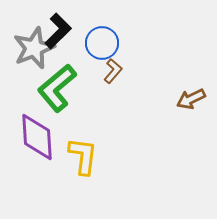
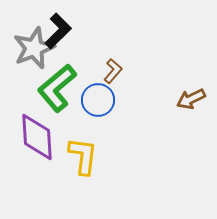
blue circle: moved 4 px left, 57 px down
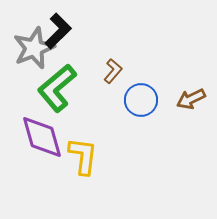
blue circle: moved 43 px right
purple diamond: moved 5 px right; rotated 12 degrees counterclockwise
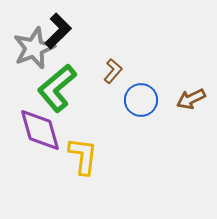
purple diamond: moved 2 px left, 7 px up
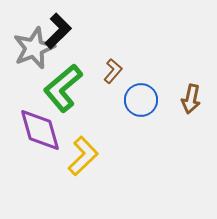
green L-shape: moved 6 px right
brown arrow: rotated 52 degrees counterclockwise
yellow L-shape: rotated 39 degrees clockwise
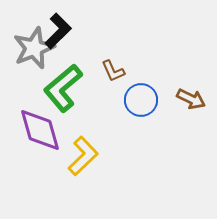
brown L-shape: rotated 115 degrees clockwise
brown arrow: rotated 76 degrees counterclockwise
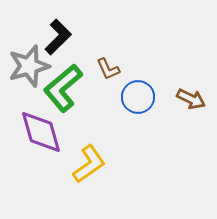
black L-shape: moved 6 px down
gray star: moved 5 px left, 18 px down; rotated 6 degrees clockwise
brown L-shape: moved 5 px left, 2 px up
blue circle: moved 3 px left, 3 px up
purple diamond: moved 1 px right, 2 px down
yellow L-shape: moved 6 px right, 8 px down; rotated 9 degrees clockwise
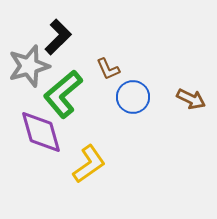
green L-shape: moved 6 px down
blue circle: moved 5 px left
